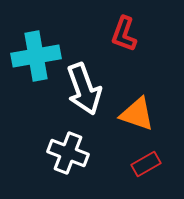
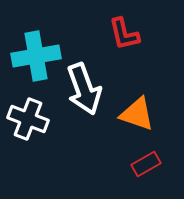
red L-shape: rotated 33 degrees counterclockwise
white cross: moved 40 px left, 34 px up
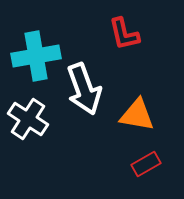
orange triangle: moved 1 px down; rotated 9 degrees counterclockwise
white cross: rotated 12 degrees clockwise
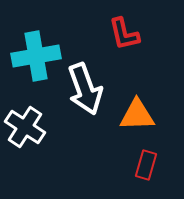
white arrow: moved 1 px right
orange triangle: rotated 12 degrees counterclockwise
white cross: moved 3 px left, 8 px down
red rectangle: moved 1 px down; rotated 44 degrees counterclockwise
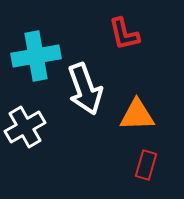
white cross: rotated 27 degrees clockwise
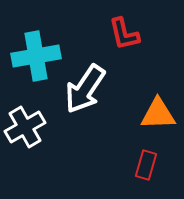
white arrow: rotated 54 degrees clockwise
orange triangle: moved 21 px right, 1 px up
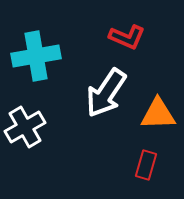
red L-shape: moved 3 px right, 3 px down; rotated 54 degrees counterclockwise
white arrow: moved 21 px right, 4 px down
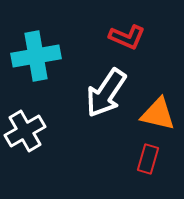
orange triangle: rotated 15 degrees clockwise
white cross: moved 4 px down
red rectangle: moved 2 px right, 6 px up
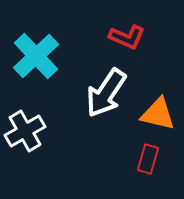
cyan cross: rotated 33 degrees counterclockwise
